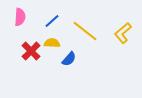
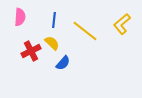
blue line: moved 2 px right, 1 px up; rotated 42 degrees counterclockwise
yellow L-shape: moved 1 px left, 9 px up
yellow semicircle: rotated 42 degrees clockwise
red cross: rotated 18 degrees clockwise
blue semicircle: moved 6 px left, 4 px down
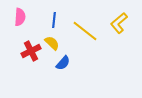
yellow L-shape: moved 3 px left, 1 px up
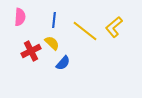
yellow L-shape: moved 5 px left, 4 px down
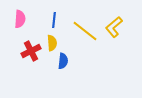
pink semicircle: moved 2 px down
yellow semicircle: rotated 42 degrees clockwise
blue semicircle: moved 2 px up; rotated 35 degrees counterclockwise
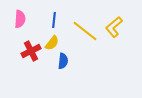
yellow semicircle: rotated 42 degrees clockwise
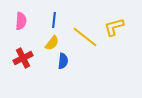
pink semicircle: moved 1 px right, 2 px down
yellow L-shape: rotated 25 degrees clockwise
yellow line: moved 6 px down
red cross: moved 8 px left, 7 px down
